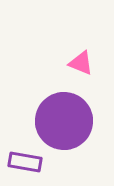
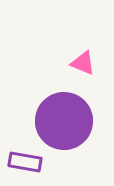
pink triangle: moved 2 px right
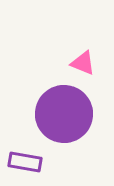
purple circle: moved 7 px up
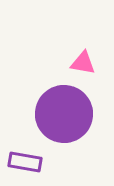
pink triangle: rotated 12 degrees counterclockwise
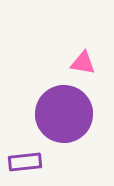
purple rectangle: rotated 16 degrees counterclockwise
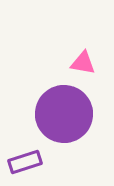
purple rectangle: rotated 12 degrees counterclockwise
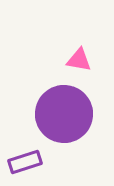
pink triangle: moved 4 px left, 3 px up
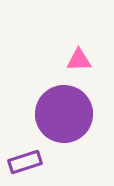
pink triangle: rotated 12 degrees counterclockwise
